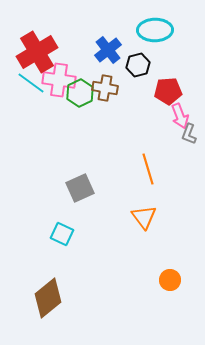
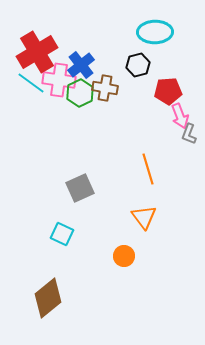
cyan ellipse: moved 2 px down
blue cross: moved 27 px left, 15 px down
orange circle: moved 46 px left, 24 px up
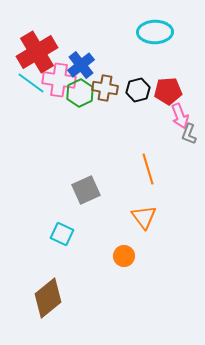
black hexagon: moved 25 px down
gray square: moved 6 px right, 2 px down
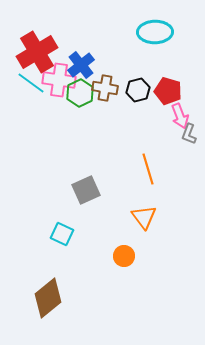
red pentagon: rotated 20 degrees clockwise
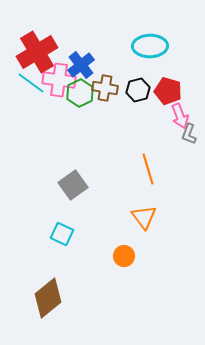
cyan ellipse: moved 5 px left, 14 px down
gray square: moved 13 px left, 5 px up; rotated 12 degrees counterclockwise
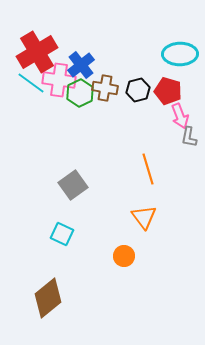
cyan ellipse: moved 30 px right, 8 px down
gray L-shape: moved 3 px down; rotated 10 degrees counterclockwise
